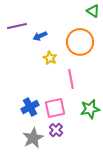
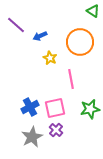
purple line: moved 1 px left, 1 px up; rotated 54 degrees clockwise
gray star: moved 1 px left, 1 px up
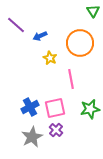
green triangle: rotated 24 degrees clockwise
orange circle: moved 1 px down
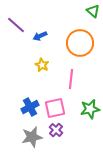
green triangle: rotated 16 degrees counterclockwise
yellow star: moved 8 px left, 7 px down
pink line: rotated 18 degrees clockwise
gray star: rotated 15 degrees clockwise
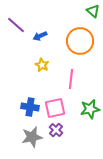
orange circle: moved 2 px up
blue cross: rotated 36 degrees clockwise
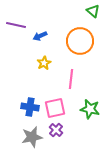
purple line: rotated 30 degrees counterclockwise
yellow star: moved 2 px right, 2 px up; rotated 16 degrees clockwise
green star: rotated 24 degrees clockwise
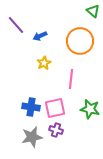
purple line: rotated 36 degrees clockwise
blue cross: moved 1 px right
purple cross: rotated 24 degrees counterclockwise
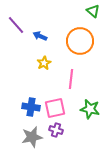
blue arrow: rotated 48 degrees clockwise
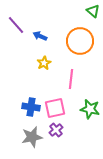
purple cross: rotated 32 degrees clockwise
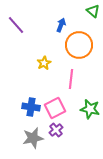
blue arrow: moved 21 px right, 11 px up; rotated 88 degrees clockwise
orange circle: moved 1 px left, 4 px down
pink square: rotated 15 degrees counterclockwise
gray star: moved 1 px right, 1 px down
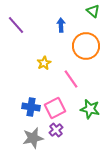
blue arrow: rotated 24 degrees counterclockwise
orange circle: moved 7 px right, 1 px down
pink line: rotated 42 degrees counterclockwise
